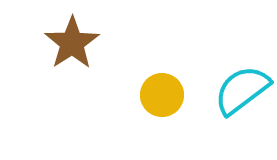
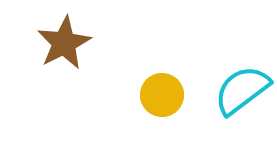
brown star: moved 8 px left; rotated 6 degrees clockwise
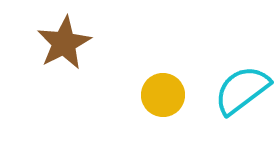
yellow circle: moved 1 px right
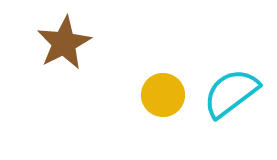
cyan semicircle: moved 11 px left, 3 px down
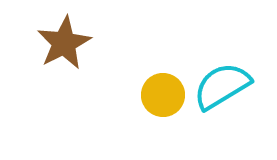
cyan semicircle: moved 9 px left, 7 px up; rotated 6 degrees clockwise
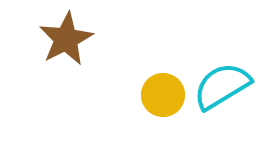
brown star: moved 2 px right, 4 px up
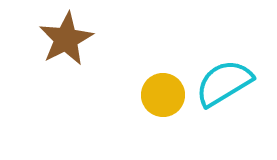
cyan semicircle: moved 2 px right, 3 px up
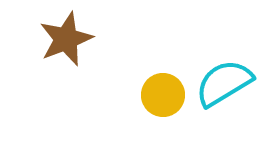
brown star: rotated 6 degrees clockwise
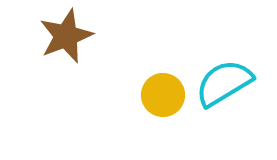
brown star: moved 3 px up
